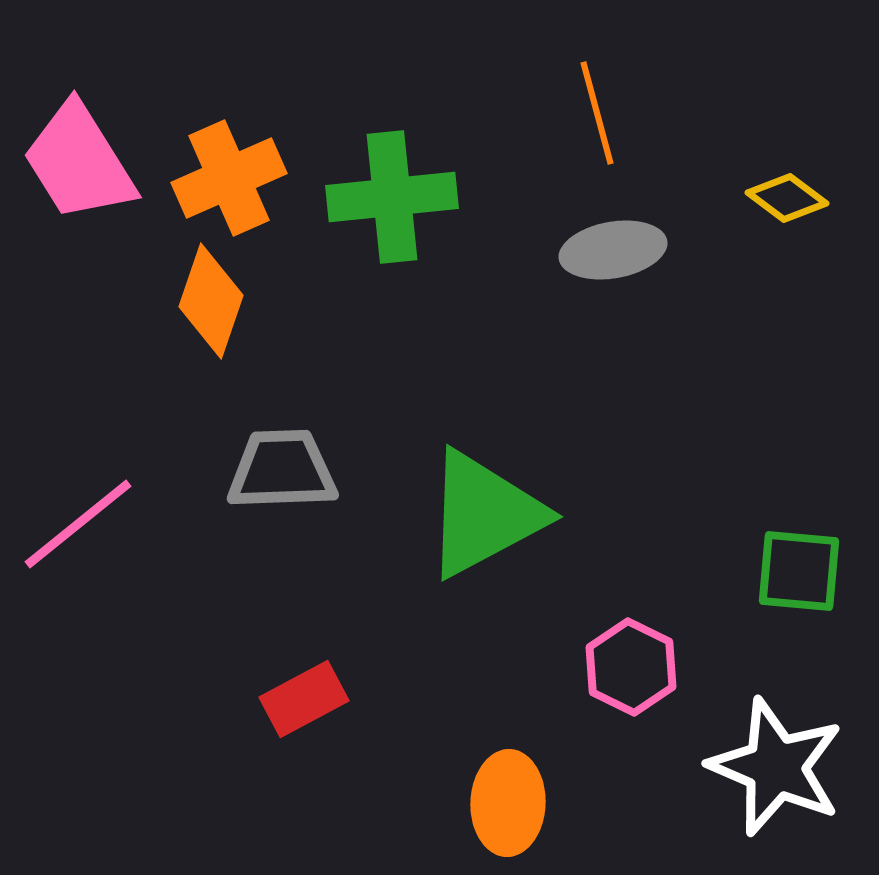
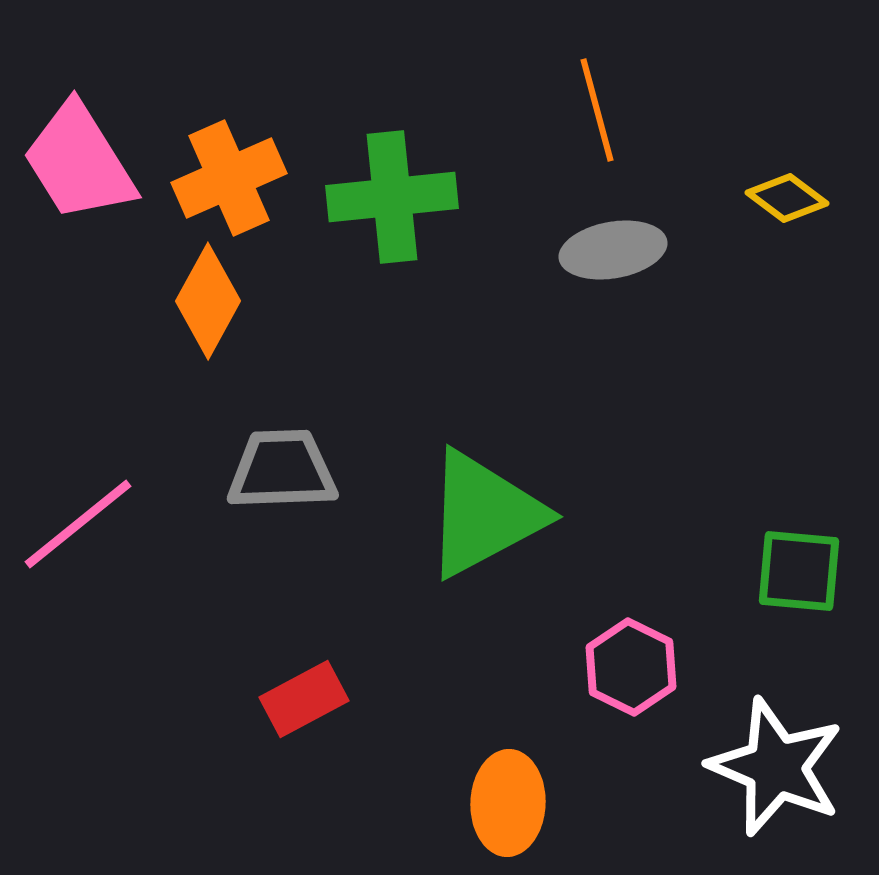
orange line: moved 3 px up
orange diamond: moved 3 px left; rotated 10 degrees clockwise
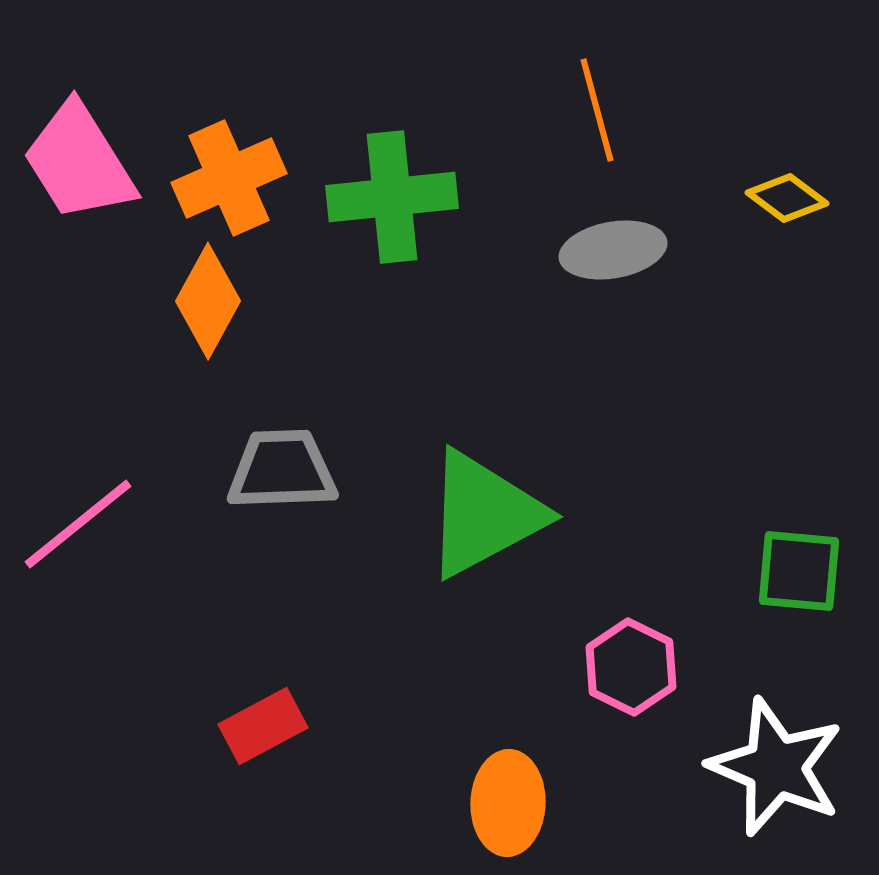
red rectangle: moved 41 px left, 27 px down
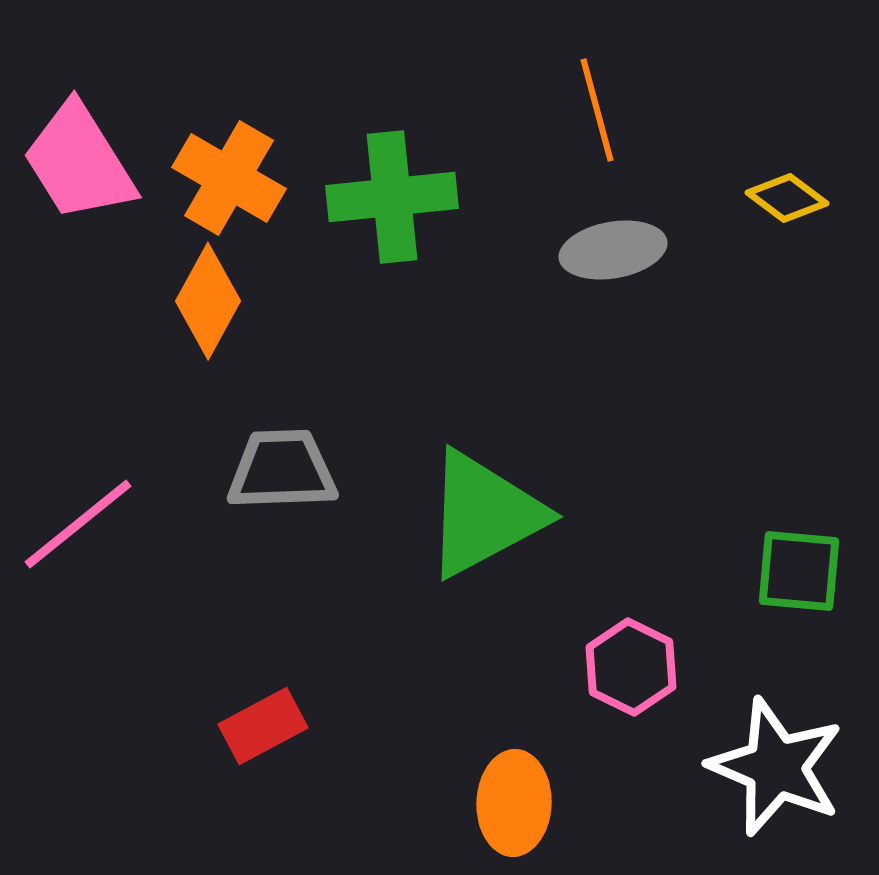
orange cross: rotated 36 degrees counterclockwise
orange ellipse: moved 6 px right
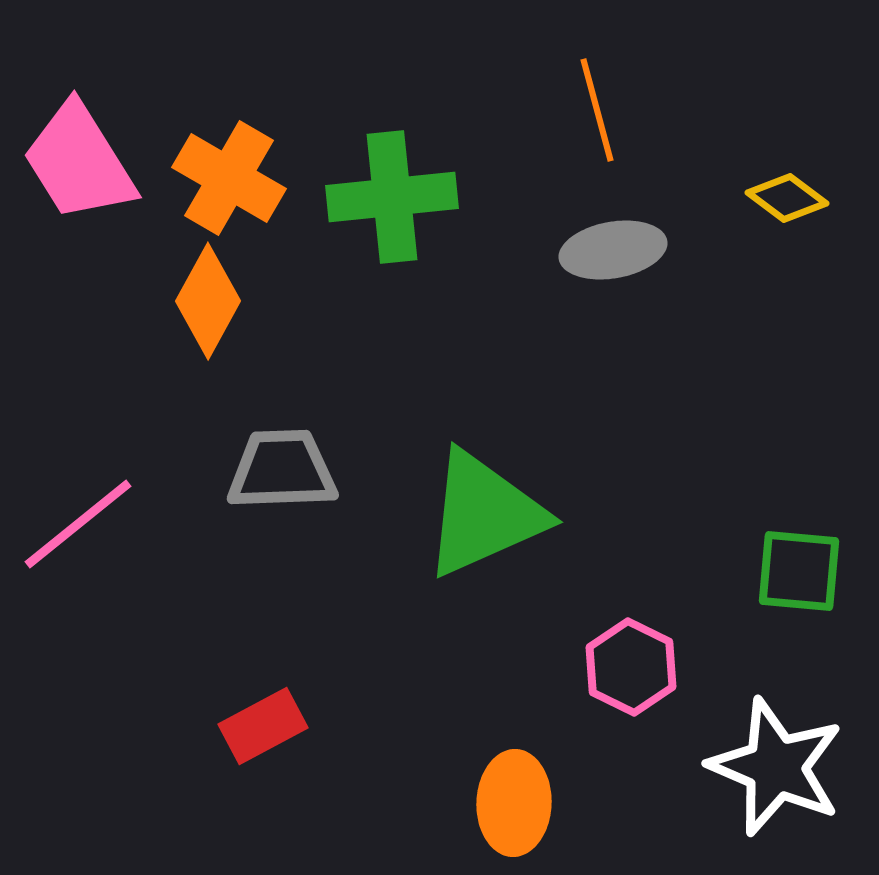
green triangle: rotated 4 degrees clockwise
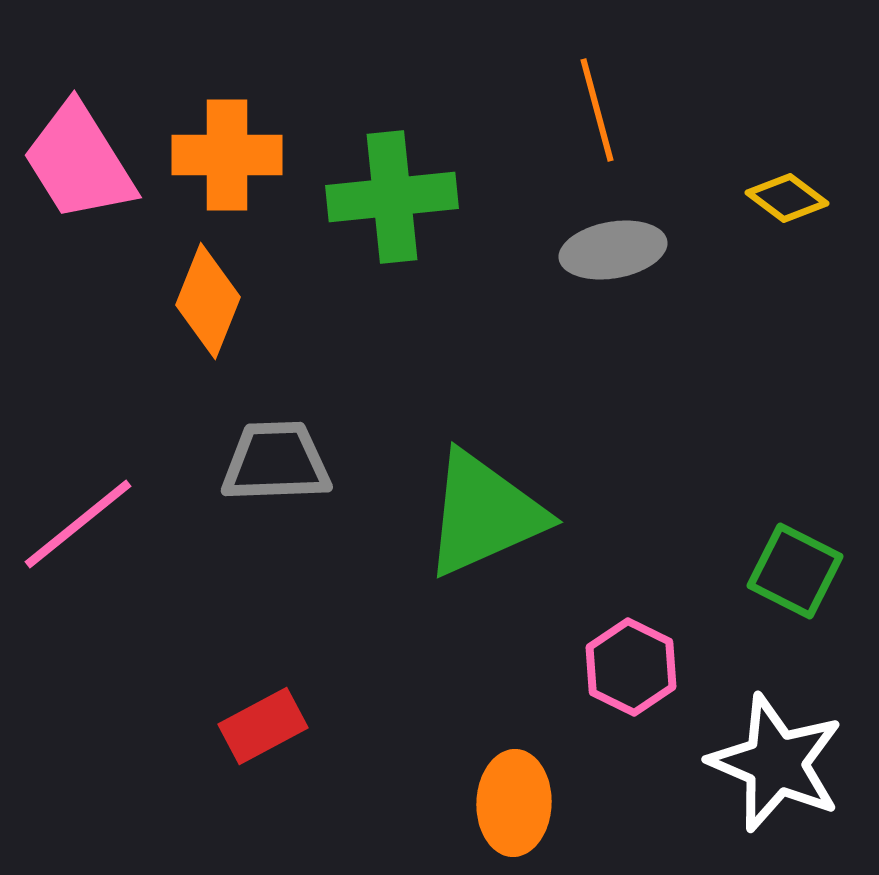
orange cross: moved 2 px left, 23 px up; rotated 30 degrees counterclockwise
orange diamond: rotated 7 degrees counterclockwise
gray trapezoid: moved 6 px left, 8 px up
green square: moved 4 px left; rotated 22 degrees clockwise
white star: moved 4 px up
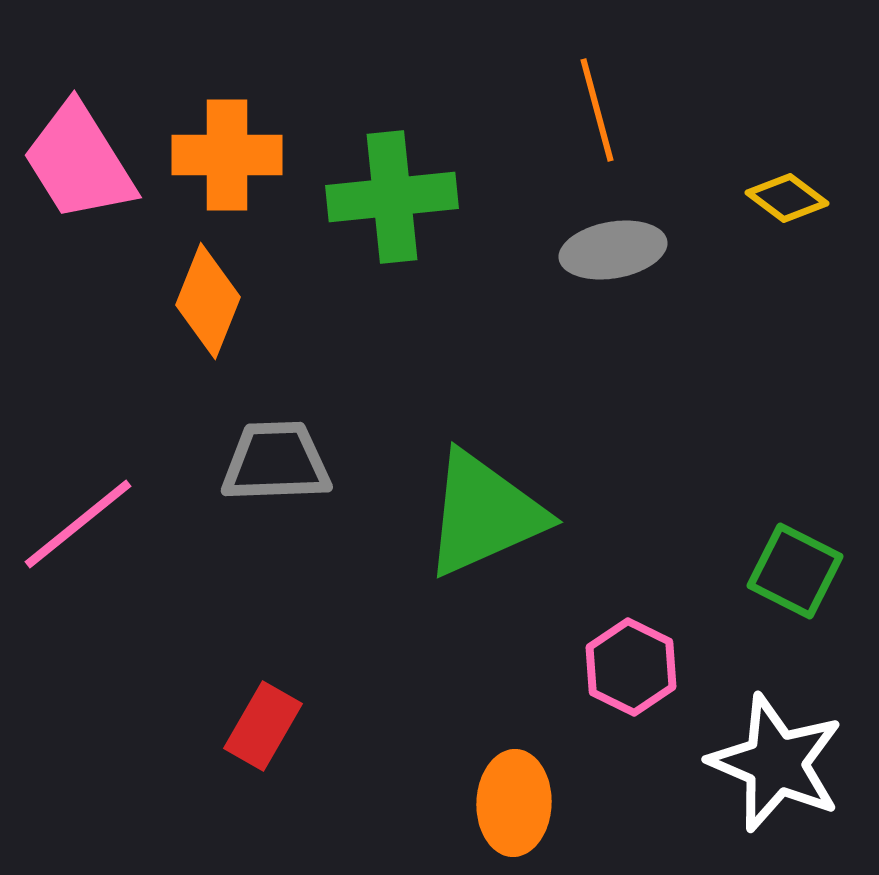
red rectangle: rotated 32 degrees counterclockwise
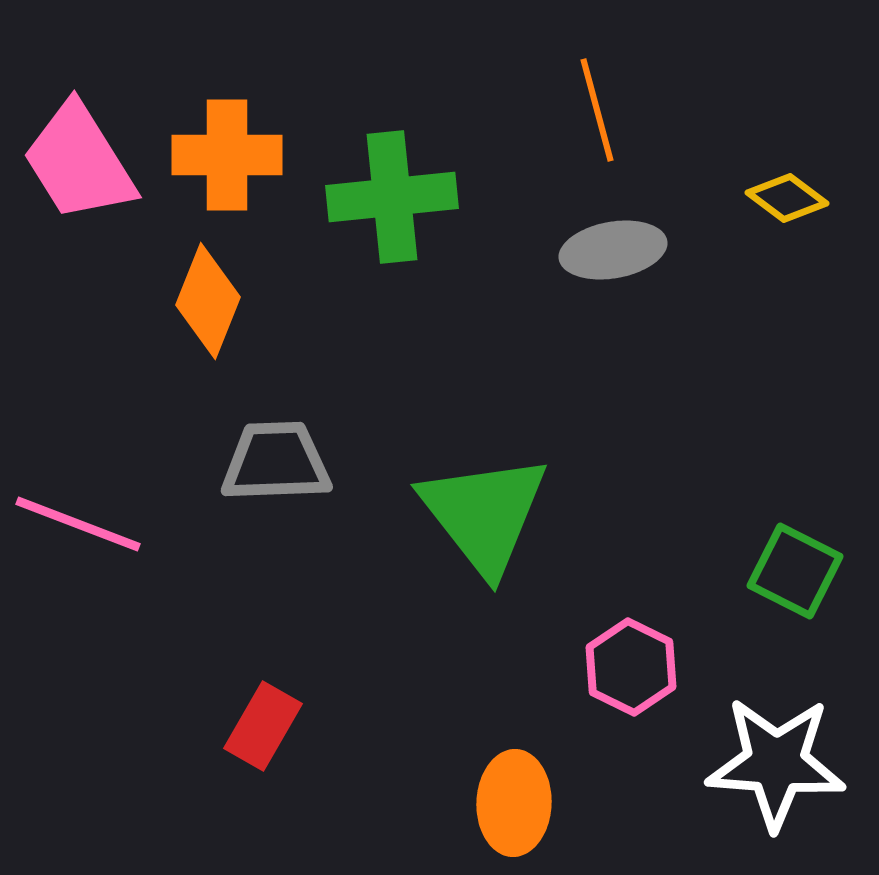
green triangle: rotated 44 degrees counterclockwise
pink line: rotated 60 degrees clockwise
white star: rotated 19 degrees counterclockwise
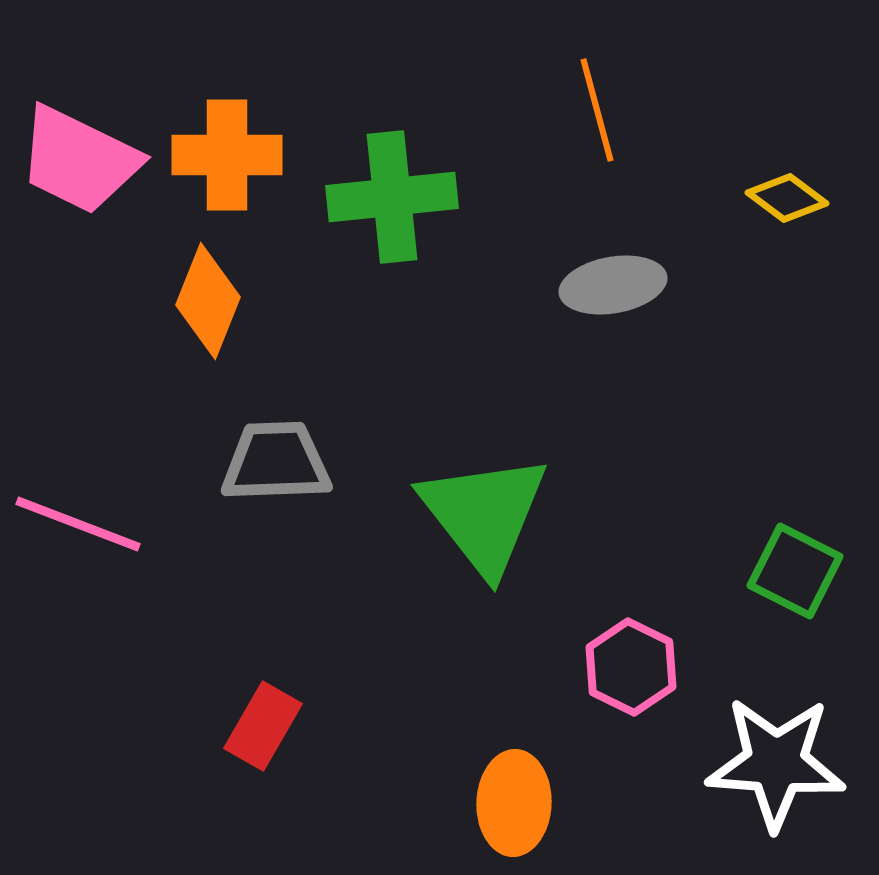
pink trapezoid: moved 2 px up; rotated 32 degrees counterclockwise
gray ellipse: moved 35 px down
